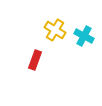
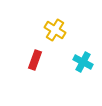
cyan cross: moved 1 px left, 26 px down
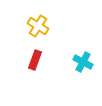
yellow cross: moved 17 px left, 4 px up
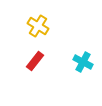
red rectangle: moved 1 px down; rotated 18 degrees clockwise
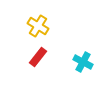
red rectangle: moved 3 px right, 4 px up
